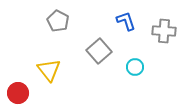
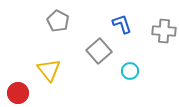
blue L-shape: moved 4 px left, 3 px down
cyan circle: moved 5 px left, 4 px down
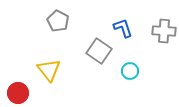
blue L-shape: moved 1 px right, 4 px down
gray square: rotated 15 degrees counterclockwise
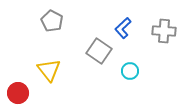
gray pentagon: moved 6 px left
blue L-shape: rotated 115 degrees counterclockwise
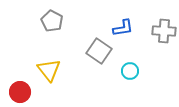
blue L-shape: rotated 145 degrees counterclockwise
red circle: moved 2 px right, 1 px up
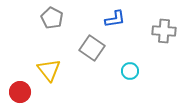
gray pentagon: moved 3 px up
blue L-shape: moved 8 px left, 9 px up
gray square: moved 7 px left, 3 px up
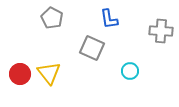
blue L-shape: moved 6 px left; rotated 90 degrees clockwise
gray cross: moved 3 px left
gray square: rotated 10 degrees counterclockwise
yellow triangle: moved 3 px down
red circle: moved 18 px up
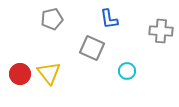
gray pentagon: moved 1 px down; rotated 30 degrees clockwise
cyan circle: moved 3 px left
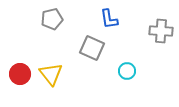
yellow triangle: moved 2 px right, 1 px down
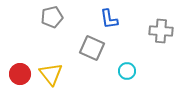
gray pentagon: moved 2 px up
